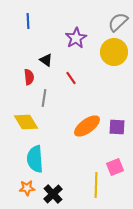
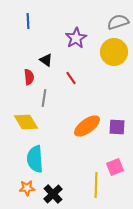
gray semicircle: rotated 25 degrees clockwise
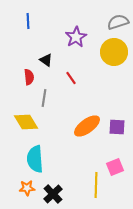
purple star: moved 1 px up
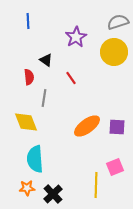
yellow diamond: rotated 10 degrees clockwise
